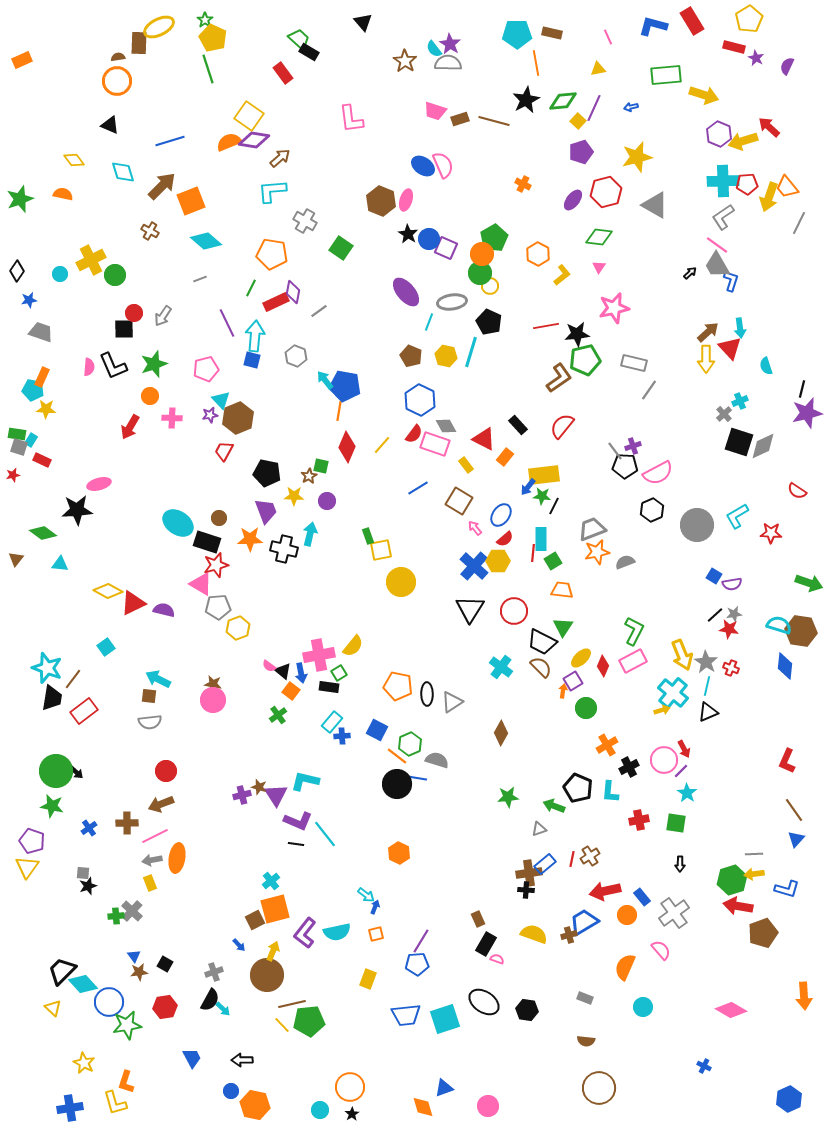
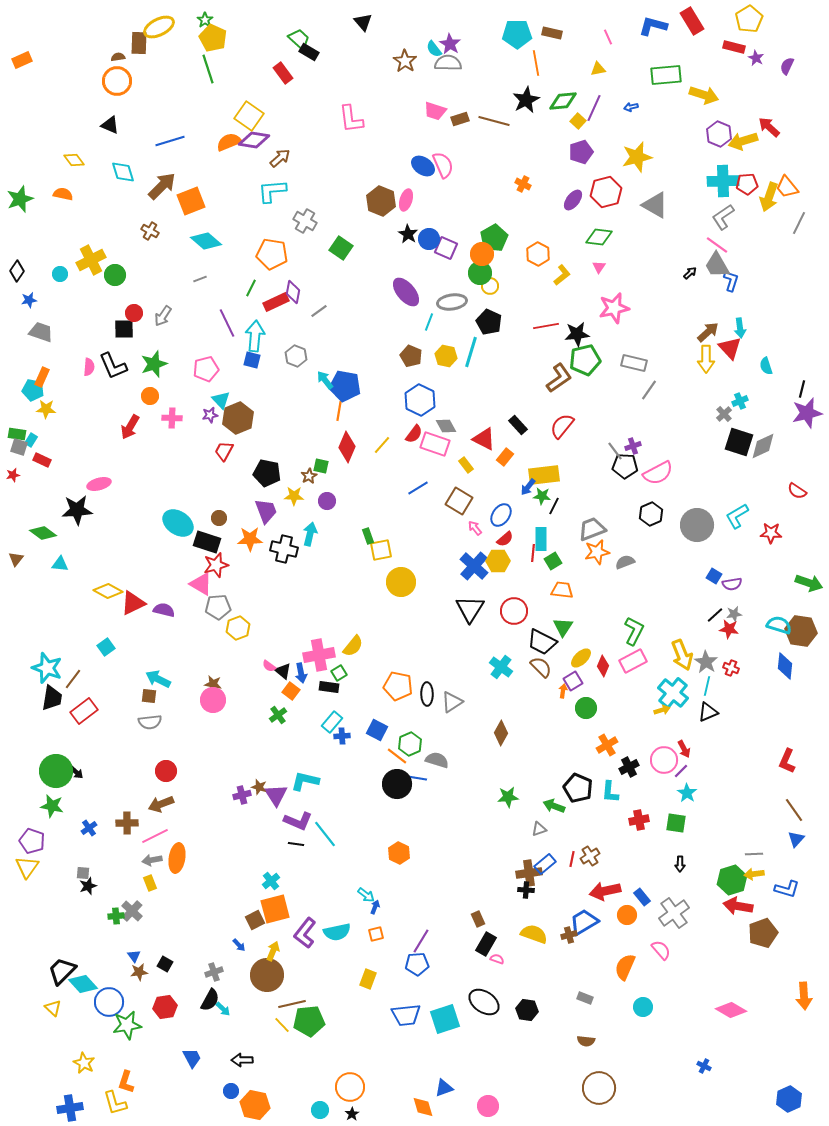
black hexagon at (652, 510): moved 1 px left, 4 px down
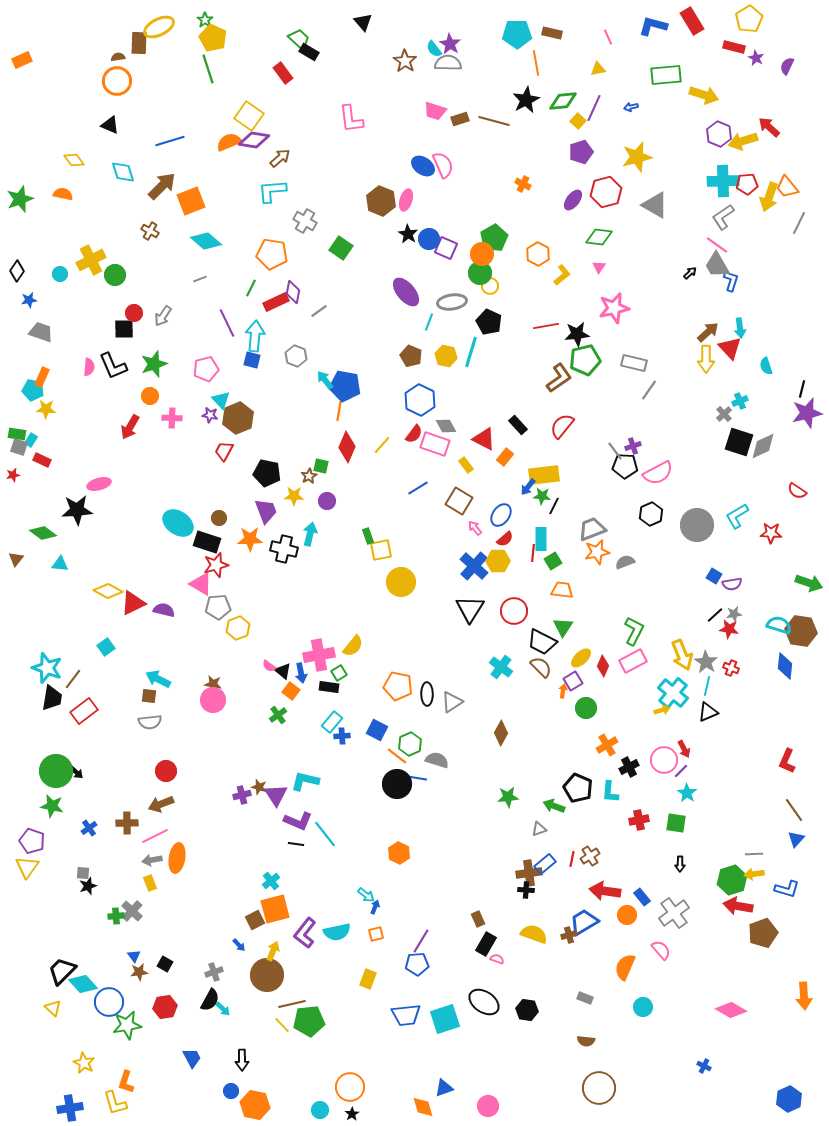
purple star at (210, 415): rotated 21 degrees clockwise
red arrow at (605, 891): rotated 20 degrees clockwise
black arrow at (242, 1060): rotated 90 degrees counterclockwise
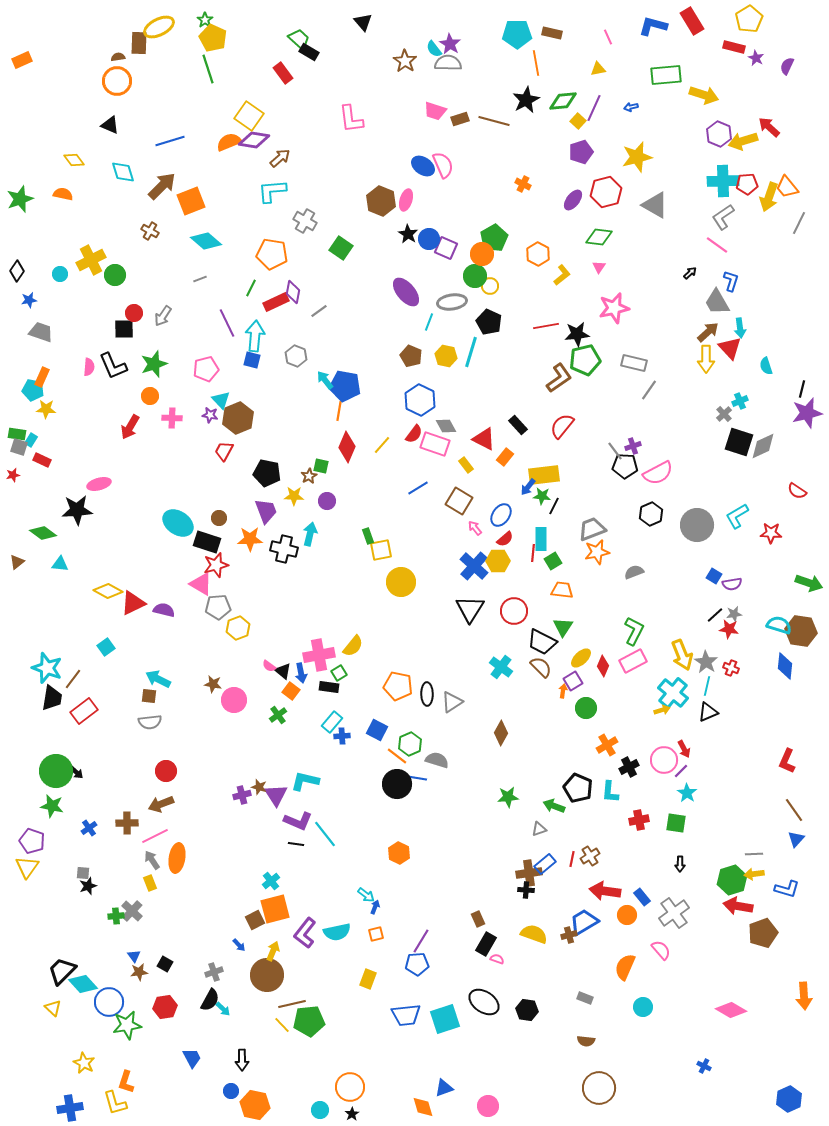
gray trapezoid at (717, 265): moved 37 px down
green circle at (480, 273): moved 5 px left, 3 px down
brown triangle at (16, 559): moved 1 px right, 3 px down; rotated 14 degrees clockwise
gray semicircle at (625, 562): moved 9 px right, 10 px down
pink circle at (213, 700): moved 21 px right
gray arrow at (152, 860): rotated 66 degrees clockwise
